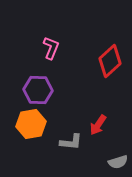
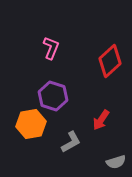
purple hexagon: moved 15 px right, 6 px down; rotated 16 degrees clockwise
red arrow: moved 3 px right, 5 px up
gray L-shape: rotated 35 degrees counterclockwise
gray semicircle: moved 2 px left
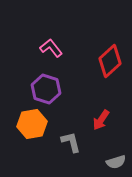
pink L-shape: rotated 60 degrees counterclockwise
purple hexagon: moved 7 px left, 7 px up
orange hexagon: moved 1 px right
gray L-shape: rotated 75 degrees counterclockwise
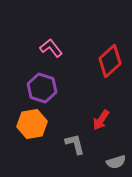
purple hexagon: moved 4 px left, 1 px up
gray L-shape: moved 4 px right, 2 px down
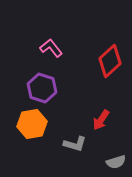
gray L-shape: rotated 120 degrees clockwise
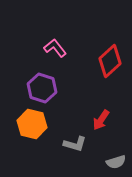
pink L-shape: moved 4 px right
orange hexagon: rotated 24 degrees clockwise
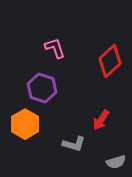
pink L-shape: rotated 20 degrees clockwise
orange hexagon: moved 7 px left; rotated 16 degrees clockwise
gray L-shape: moved 1 px left
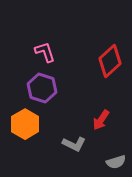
pink L-shape: moved 10 px left, 4 px down
gray L-shape: rotated 10 degrees clockwise
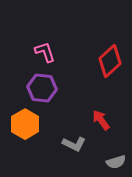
purple hexagon: rotated 12 degrees counterclockwise
red arrow: rotated 110 degrees clockwise
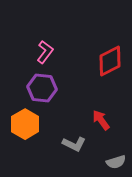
pink L-shape: rotated 55 degrees clockwise
red diamond: rotated 16 degrees clockwise
